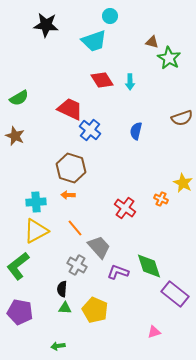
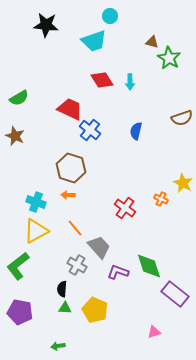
cyan cross: rotated 24 degrees clockwise
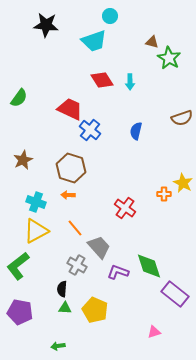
green semicircle: rotated 24 degrees counterclockwise
brown star: moved 8 px right, 24 px down; rotated 24 degrees clockwise
orange cross: moved 3 px right, 5 px up; rotated 24 degrees counterclockwise
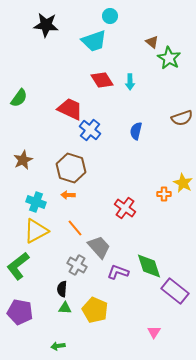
brown triangle: rotated 24 degrees clockwise
purple rectangle: moved 3 px up
pink triangle: rotated 40 degrees counterclockwise
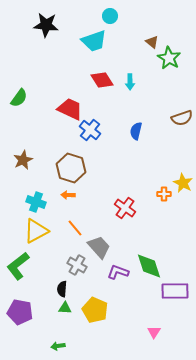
purple rectangle: rotated 40 degrees counterclockwise
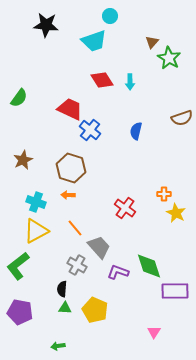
brown triangle: rotated 32 degrees clockwise
yellow star: moved 7 px left, 30 px down
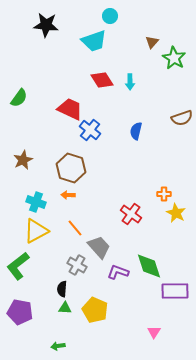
green star: moved 5 px right
red cross: moved 6 px right, 6 px down
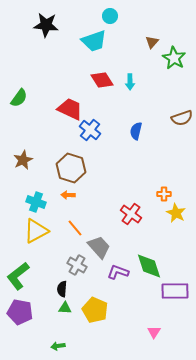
green L-shape: moved 10 px down
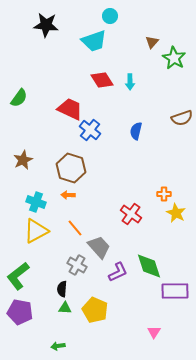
purple L-shape: rotated 135 degrees clockwise
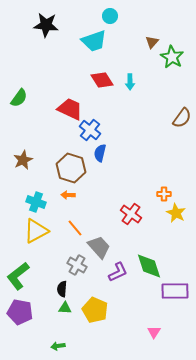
green star: moved 2 px left, 1 px up
brown semicircle: rotated 35 degrees counterclockwise
blue semicircle: moved 36 px left, 22 px down
